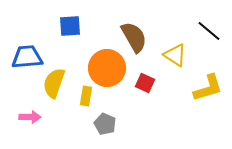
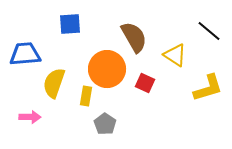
blue square: moved 2 px up
blue trapezoid: moved 2 px left, 3 px up
orange circle: moved 1 px down
gray pentagon: rotated 10 degrees clockwise
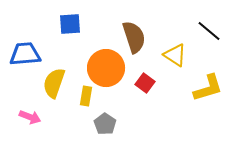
brown semicircle: rotated 12 degrees clockwise
orange circle: moved 1 px left, 1 px up
red square: rotated 12 degrees clockwise
pink arrow: rotated 20 degrees clockwise
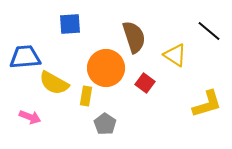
blue trapezoid: moved 3 px down
yellow semicircle: rotated 80 degrees counterclockwise
yellow L-shape: moved 1 px left, 16 px down
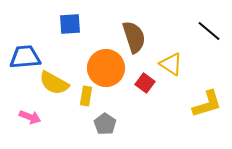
yellow triangle: moved 4 px left, 9 px down
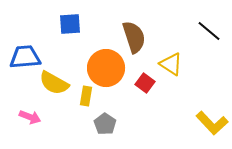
yellow L-shape: moved 5 px right, 19 px down; rotated 64 degrees clockwise
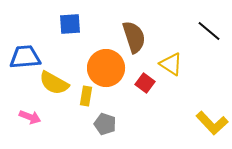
gray pentagon: rotated 15 degrees counterclockwise
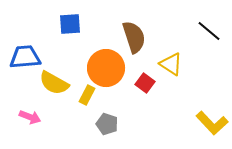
yellow rectangle: moved 1 px right, 1 px up; rotated 18 degrees clockwise
gray pentagon: moved 2 px right
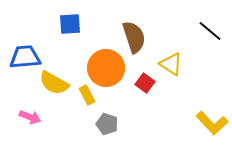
black line: moved 1 px right
yellow rectangle: rotated 54 degrees counterclockwise
